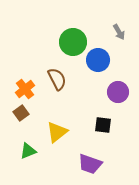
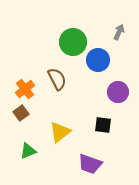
gray arrow: rotated 126 degrees counterclockwise
yellow triangle: moved 3 px right
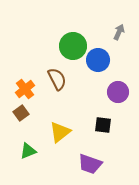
green circle: moved 4 px down
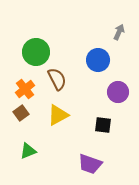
green circle: moved 37 px left, 6 px down
yellow triangle: moved 2 px left, 17 px up; rotated 10 degrees clockwise
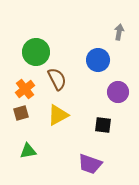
gray arrow: rotated 14 degrees counterclockwise
brown square: rotated 21 degrees clockwise
green triangle: rotated 12 degrees clockwise
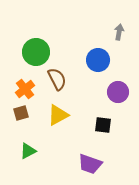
green triangle: rotated 18 degrees counterclockwise
